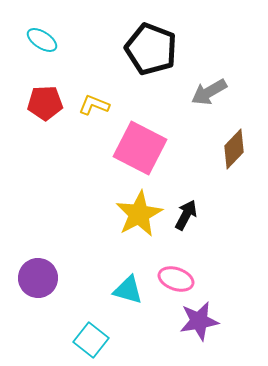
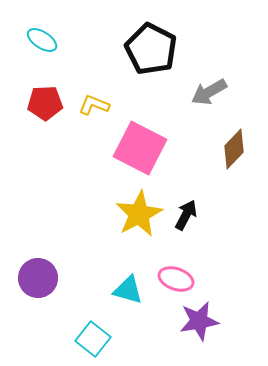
black pentagon: rotated 6 degrees clockwise
cyan square: moved 2 px right, 1 px up
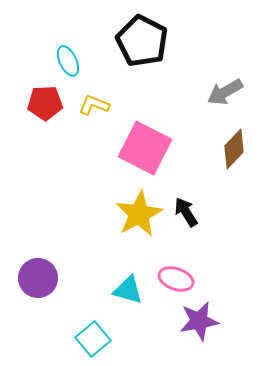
cyan ellipse: moved 26 px right, 21 px down; rotated 32 degrees clockwise
black pentagon: moved 9 px left, 8 px up
gray arrow: moved 16 px right
pink square: moved 5 px right
black arrow: moved 3 px up; rotated 60 degrees counterclockwise
cyan square: rotated 12 degrees clockwise
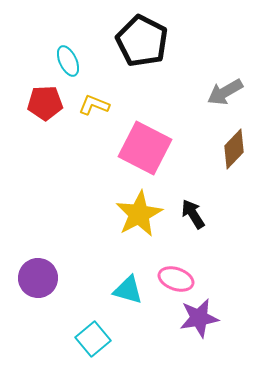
black arrow: moved 7 px right, 2 px down
purple star: moved 3 px up
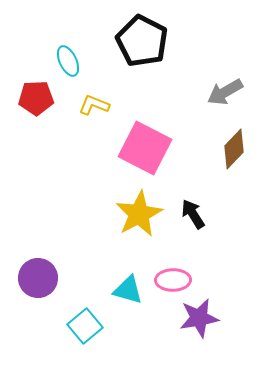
red pentagon: moved 9 px left, 5 px up
pink ellipse: moved 3 px left, 1 px down; rotated 20 degrees counterclockwise
cyan square: moved 8 px left, 13 px up
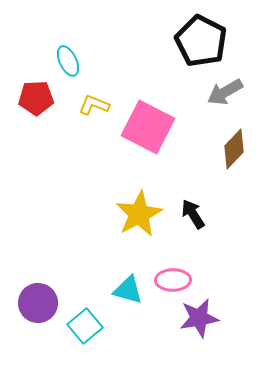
black pentagon: moved 59 px right
pink square: moved 3 px right, 21 px up
purple circle: moved 25 px down
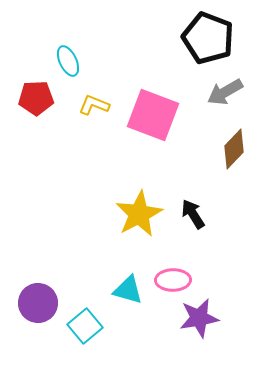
black pentagon: moved 7 px right, 3 px up; rotated 6 degrees counterclockwise
pink square: moved 5 px right, 12 px up; rotated 6 degrees counterclockwise
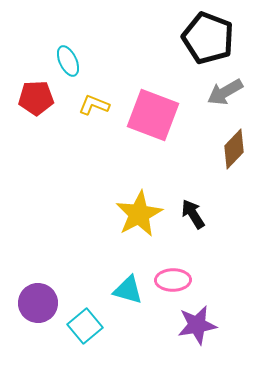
purple star: moved 2 px left, 7 px down
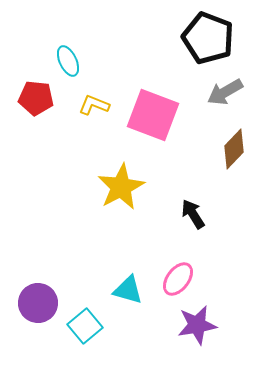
red pentagon: rotated 8 degrees clockwise
yellow star: moved 18 px left, 27 px up
pink ellipse: moved 5 px right, 1 px up; rotated 52 degrees counterclockwise
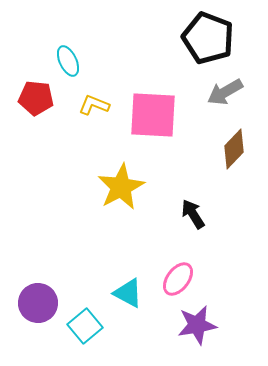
pink square: rotated 18 degrees counterclockwise
cyan triangle: moved 3 px down; rotated 12 degrees clockwise
